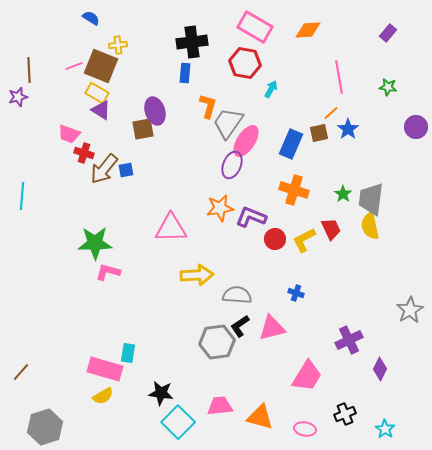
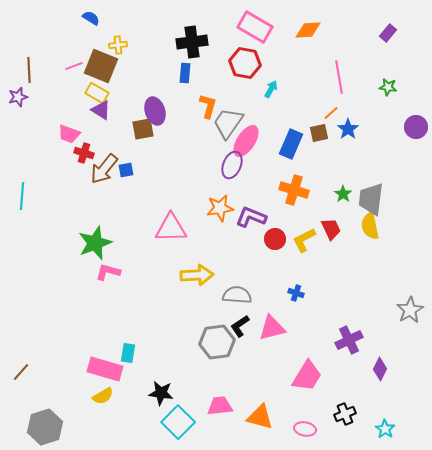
green star at (95, 243): rotated 20 degrees counterclockwise
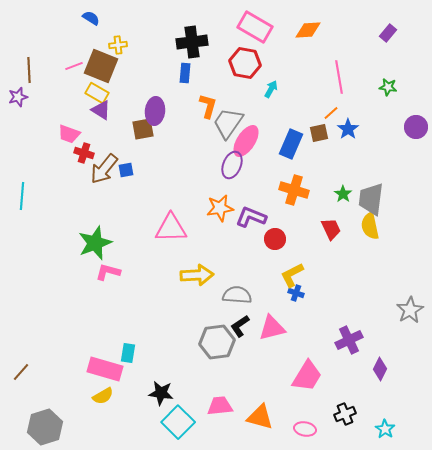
purple ellipse at (155, 111): rotated 24 degrees clockwise
yellow L-shape at (304, 240): moved 12 px left, 35 px down
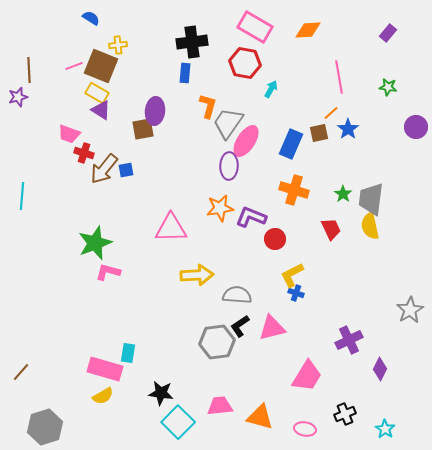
purple ellipse at (232, 165): moved 3 px left, 1 px down; rotated 20 degrees counterclockwise
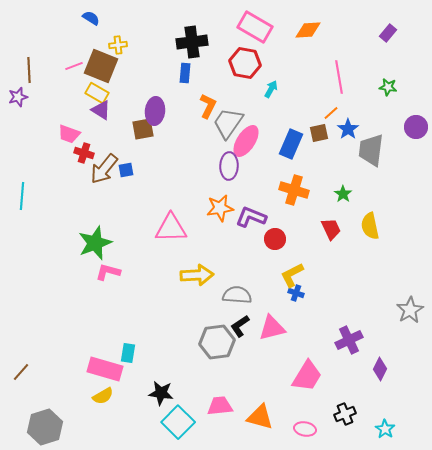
orange L-shape at (208, 106): rotated 10 degrees clockwise
gray trapezoid at (371, 199): moved 49 px up
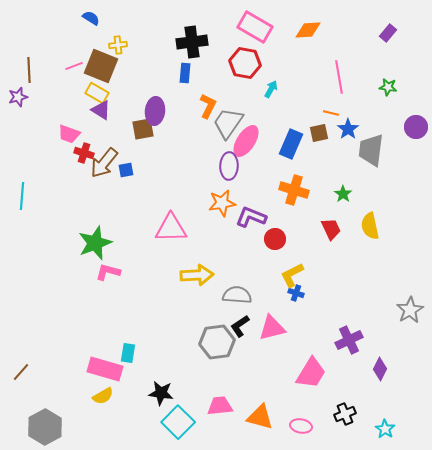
orange line at (331, 113): rotated 56 degrees clockwise
brown arrow at (104, 169): moved 6 px up
orange star at (220, 208): moved 2 px right, 5 px up
pink trapezoid at (307, 376): moved 4 px right, 3 px up
gray hexagon at (45, 427): rotated 12 degrees counterclockwise
pink ellipse at (305, 429): moved 4 px left, 3 px up
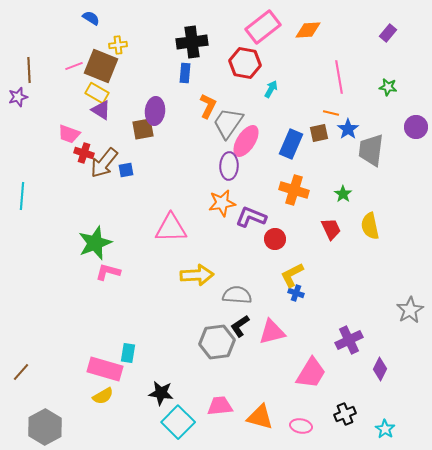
pink rectangle at (255, 27): moved 8 px right; rotated 68 degrees counterclockwise
pink triangle at (272, 328): moved 4 px down
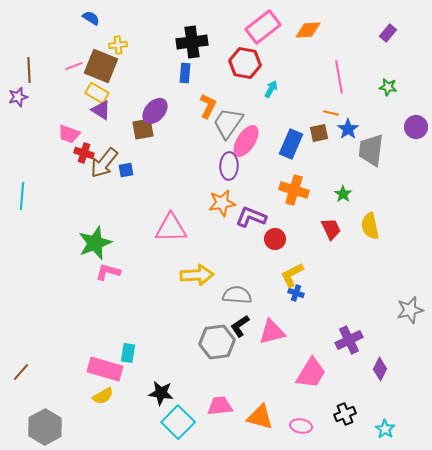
purple ellipse at (155, 111): rotated 36 degrees clockwise
gray star at (410, 310): rotated 16 degrees clockwise
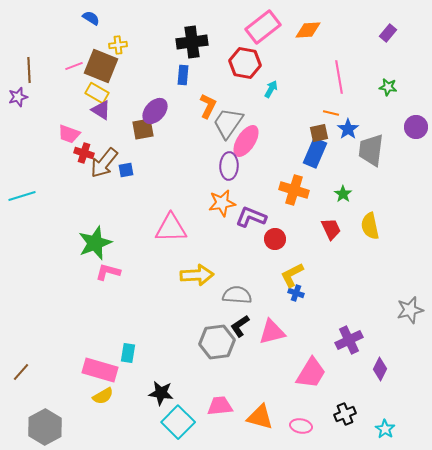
blue rectangle at (185, 73): moved 2 px left, 2 px down
blue rectangle at (291, 144): moved 24 px right, 9 px down
cyan line at (22, 196): rotated 68 degrees clockwise
pink rectangle at (105, 369): moved 5 px left, 1 px down
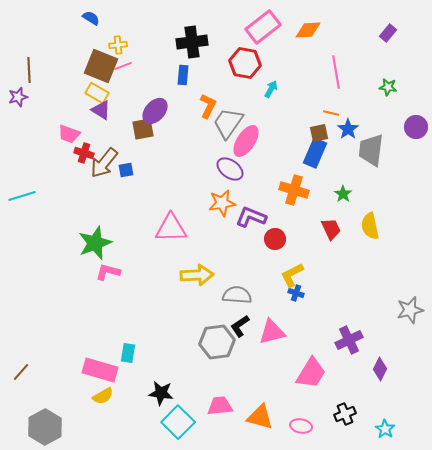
pink line at (74, 66): moved 49 px right
pink line at (339, 77): moved 3 px left, 5 px up
purple ellipse at (229, 166): moved 1 px right, 3 px down; rotated 56 degrees counterclockwise
